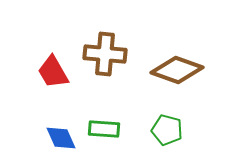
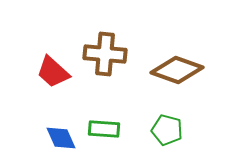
red trapezoid: rotated 18 degrees counterclockwise
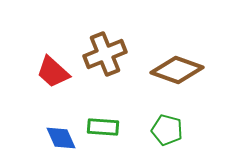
brown cross: rotated 27 degrees counterclockwise
green rectangle: moved 1 px left, 2 px up
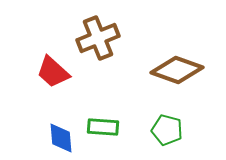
brown cross: moved 7 px left, 16 px up
blue diamond: rotated 20 degrees clockwise
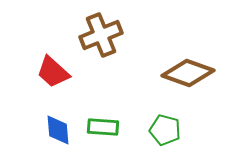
brown cross: moved 3 px right, 3 px up
brown diamond: moved 11 px right, 3 px down
green pentagon: moved 2 px left
blue diamond: moved 3 px left, 8 px up
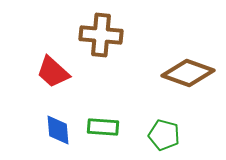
brown cross: rotated 27 degrees clockwise
green pentagon: moved 1 px left, 5 px down
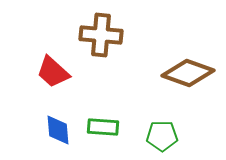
green pentagon: moved 2 px left, 1 px down; rotated 16 degrees counterclockwise
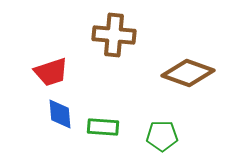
brown cross: moved 13 px right
red trapezoid: moved 2 px left; rotated 60 degrees counterclockwise
blue diamond: moved 2 px right, 16 px up
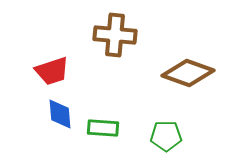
brown cross: moved 1 px right
red trapezoid: moved 1 px right, 1 px up
green rectangle: moved 1 px down
green pentagon: moved 4 px right
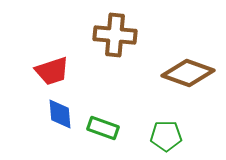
green rectangle: rotated 16 degrees clockwise
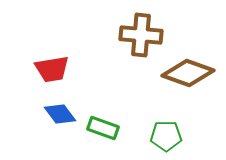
brown cross: moved 26 px right
red trapezoid: moved 2 px up; rotated 9 degrees clockwise
blue diamond: rotated 32 degrees counterclockwise
